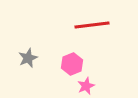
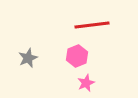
pink hexagon: moved 5 px right, 8 px up
pink star: moved 3 px up
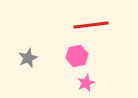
red line: moved 1 px left
pink hexagon: rotated 10 degrees clockwise
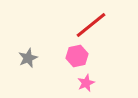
red line: rotated 32 degrees counterclockwise
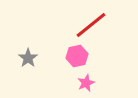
gray star: rotated 12 degrees counterclockwise
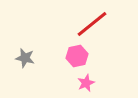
red line: moved 1 px right, 1 px up
gray star: moved 3 px left; rotated 24 degrees counterclockwise
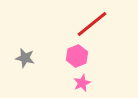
pink hexagon: rotated 10 degrees counterclockwise
pink star: moved 4 px left
